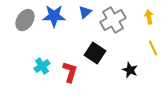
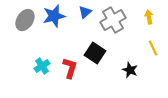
blue star: rotated 15 degrees counterclockwise
red L-shape: moved 4 px up
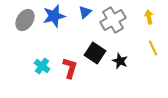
cyan cross: rotated 21 degrees counterclockwise
black star: moved 10 px left, 9 px up
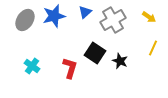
yellow arrow: rotated 136 degrees clockwise
yellow line: rotated 49 degrees clockwise
cyan cross: moved 10 px left
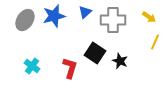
gray cross: rotated 30 degrees clockwise
yellow line: moved 2 px right, 6 px up
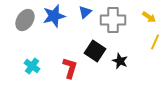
black square: moved 2 px up
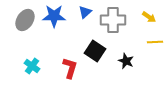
blue star: rotated 15 degrees clockwise
yellow line: rotated 63 degrees clockwise
black star: moved 6 px right
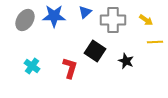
yellow arrow: moved 3 px left, 3 px down
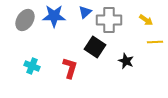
gray cross: moved 4 px left
black square: moved 4 px up
cyan cross: rotated 14 degrees counterclockwise
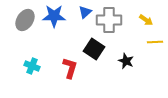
black square: moved 1 px left, 2 px down
